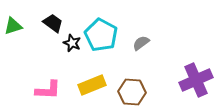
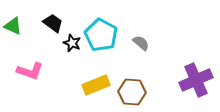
green triangle: rotated 42 degrees clockwise
gray semicircle: rotated 78 degrees clockwise
yellow rectangle: moved 4 px right
pink L-shape: moved 18 px left, 19 px up; rotated 16 degrees clockwise
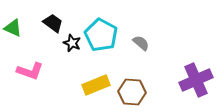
green triangle: moved 2 px down
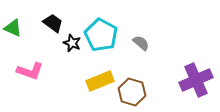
yellow rectangle: moved 4 px right, 4 px up
brown hexagon: rotated 12 degrees clockwise
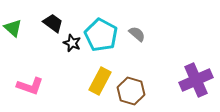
green triangle: rotated 18 degrees clockwise
gray semicircle: moved 4 px left, 9 px up
pink L-shape: moved 15 px down
yellow rectangle: rotated 40 degrees counterclockwise
brown hexagon: moved 1 px left, 1 px up
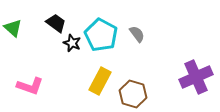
black trapezoid: moved 3 px right
gray semicircle: rotated 12 degrees clockwise
purple cross: moved 3 px up
brown hexagon: moved 2 px right, 3 px down
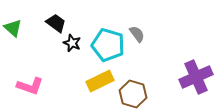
cyan pentagon: moved 7 px right, 10 px down; rotated 12 degrees counterclockwise
yellow rectangle: rotated 36 degrees clockwise
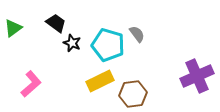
green triangle: rotated 42 degrees clockwise
purple cross: moved 1 px right, 1 px up
pink L-shape: moved 1 px right, 2 px up; rotated 60 degrees counterclockwise
brown hexagon: rotated 24 degrees counterclockwise
